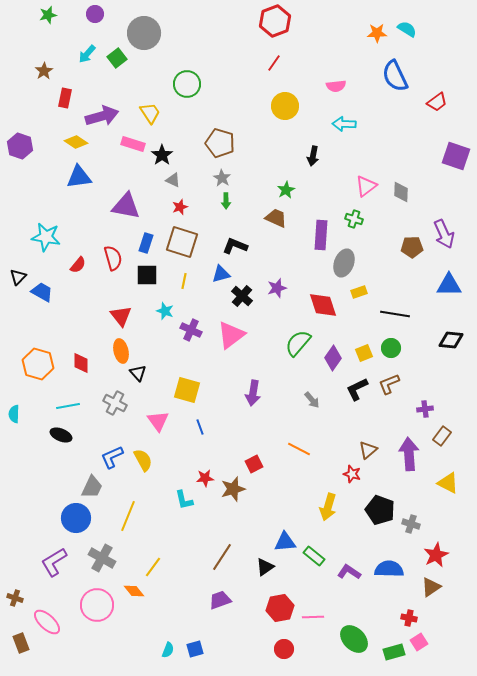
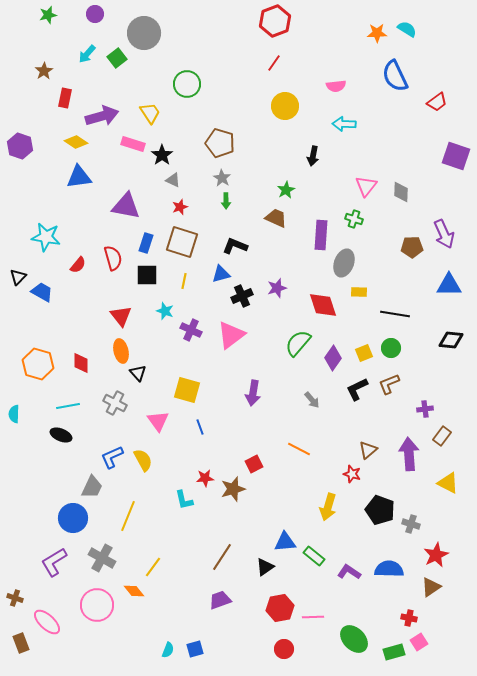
pink triangle at (366, 186): rotated 15 degrees counterclockwise
yellow rectangle at (359, 292): rotated 21 degrees clockwise
black cross at (242, 296): rotated 25 degrees clockwise
blue circle at (76, 518): moved 3 px left
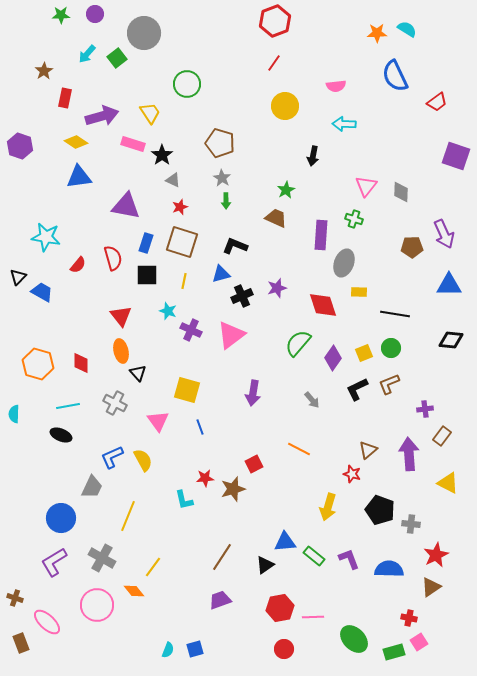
green star at (48, 15): moved 13 px right; rotated 12 degrees clockwise
cyan star at (165, 311): moved 3 px right
blue circle at (73, 518): moved 12 px left
gray cross at (411, 524): rotated 12 degrees counterclockwise
black triangle at (265, 567): moved 2 px up
purple L-shape at (349, 572): moved 13 px up; rotated 35 degrees clockwise
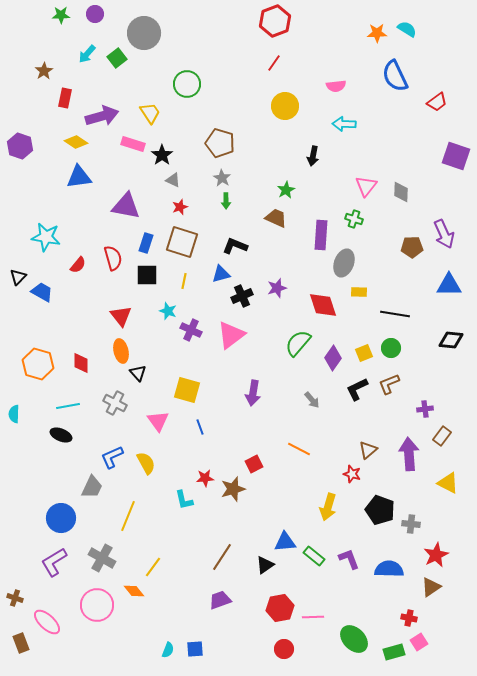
yellow semicircle at (143, 460): moved 3 px right, 3 px down
blue square at (195, 649): rotated 12 degrees clockwise
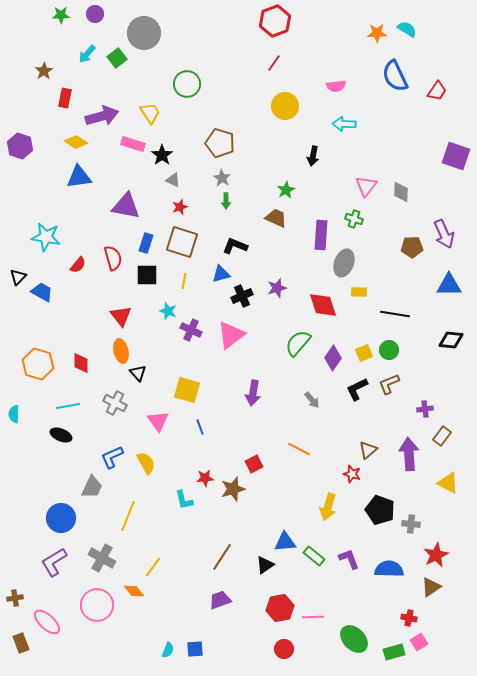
red trapezoid at (437, 102): moved 11 px up; rotated 20 degrees counterclockwise
green circle at (391, 348): moved 2 px left, 2 px down
brown cross at (15, 598): rotated 28 degrees counterclockwise
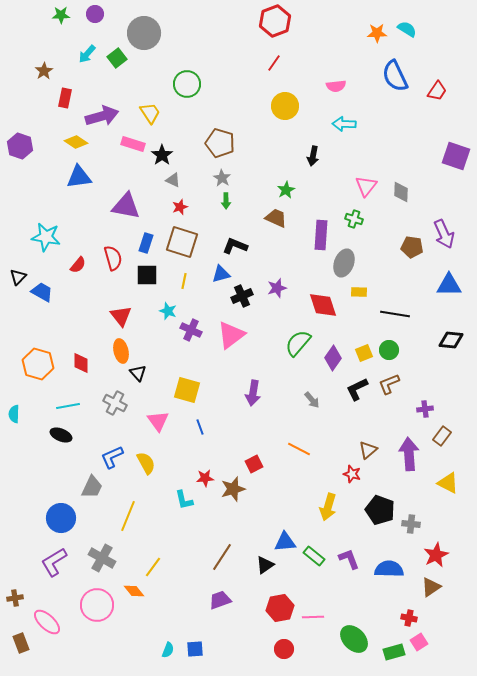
brown pentagon at (412, 247): rotated 10 degrees clockwise
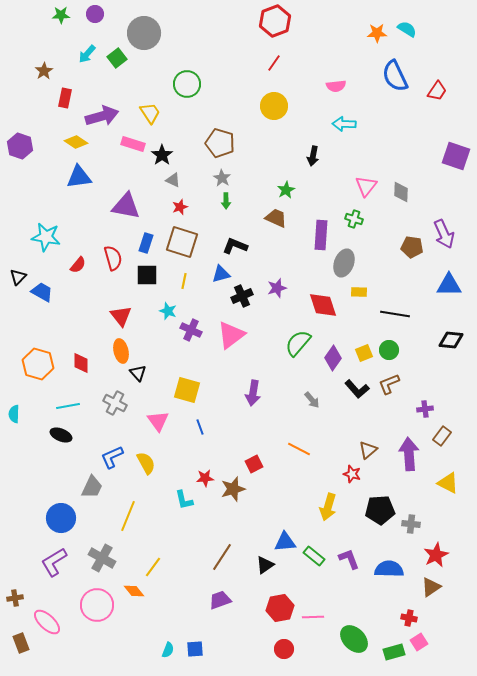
yellow circle at (285, 106): moved 11 px left
black L-shape at (357, 389): rotated 105 degrees counterclockwise
black pentagon at (380, 510): rotated 24 degrees counterclockwise
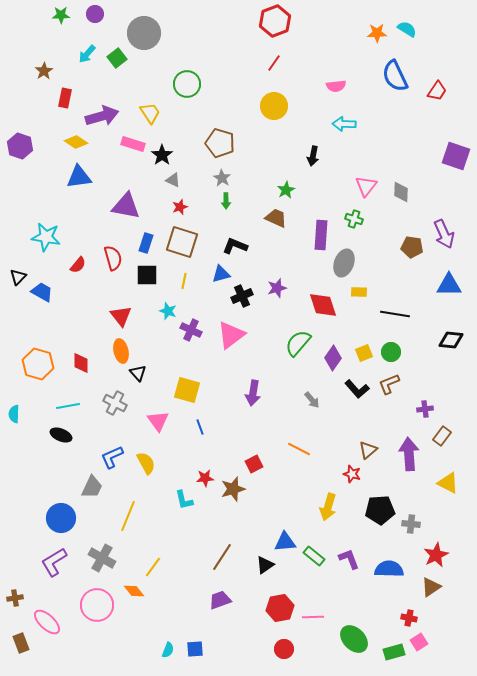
green circle at (389, 350): moved 2 px right, 2 px down
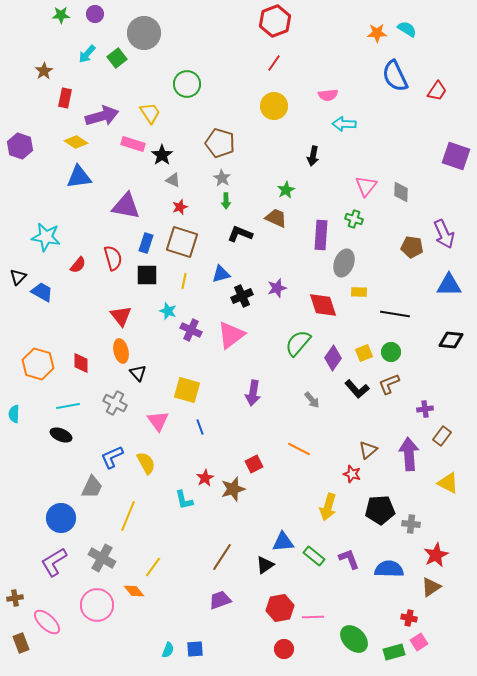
pink semicircle at (336, 86): moved 8 px left, 9 px down
black L-shape at (235, 246): moved 5 px right, 12 px up
red star at (205, 478): rotated 24 degrees counterclockwise
blue triangle at (285, 542): moved 2 px left
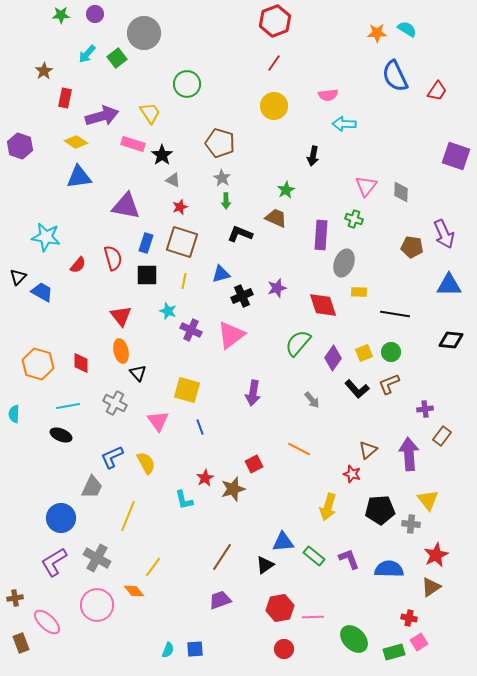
yellow triangle at (448, 483): moved 20 px left, 17 px down; rotated 25 degrees clockwise
gray cross at (102, 558): moved 5 px left
